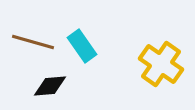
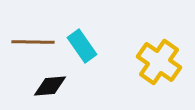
brown line: rotated 15 degrees counterclockwise
yellow cross: moved 2 px left, 2 px up
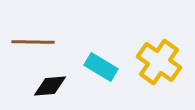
cyan rectangle: moved 19 px right, 21 px down; rotated 24 degrees counterclockwise
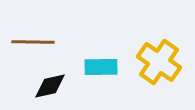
cyan rectangle: rotated 32 degrees counterclockwise
black diamond: rotated 8 degrees counterclockwise
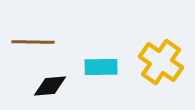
yellow cross: moved 2 px right
black diamond: rotated 8 degrees clockwise
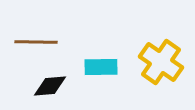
brown line: moved 3 px right
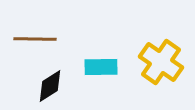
brown line: moved 1 px left, 3 px up
black diamond: rotated 28 degrees counterclockwise
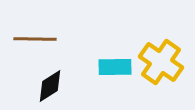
cyan rectangle: moved 14 px right
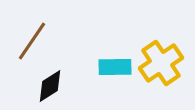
brown line: moved 3 px left, 2 px down; rotated 57 degrees counterclockwise
yellow cross: moved 1 px down; rotated 21 degrees clockwise
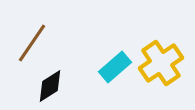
brown line: moved 2 px down
cyan rectangle: rotated 40 degrees counterclockwise
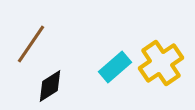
brown line: moved 1 px left, 1 px down
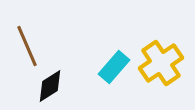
brown line: moved 4 px left, 2 px down; rotated 57 degrees counterclockwise
cyan rectangle: moved 1 px left; rotated 8 degrees counterclockwise
